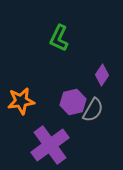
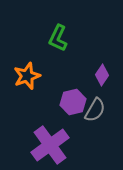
green L-shape: moved 1 px left
orange star: moved 6 px right, 25 px up; rotated 12 degrees counterclockwise
gray semicircle: moved 2 px right
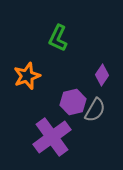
purple cross: moved 2 px right, 8 px up
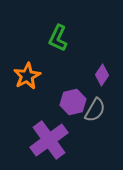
orange star: rotated 8 degrees counterclockwise
purple cross: moved 3 px left, 3 px down
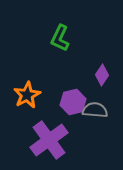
green L-shape: moved 2 px right
orange star: moved 19 px down
gray semicircle: rotated 115 degrees counterclockwise
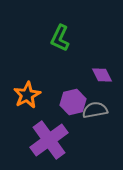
purple diamond: rotated 60 degrees counterclockwise
gray semicircle: rotated 15 degrees counterclockwise
